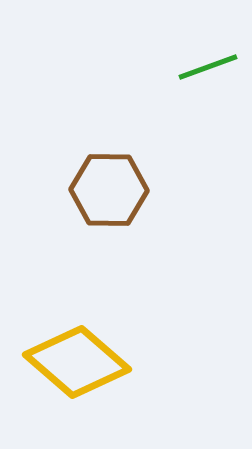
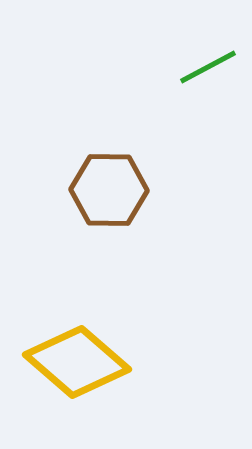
green line: rotated 8 degrees counterclockwise
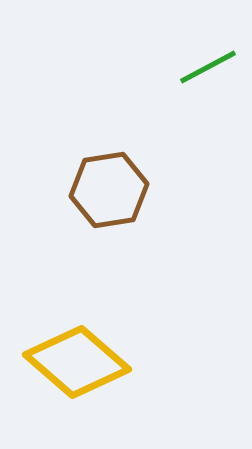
brown hexagon: rotated 10 degrees counterclockwise
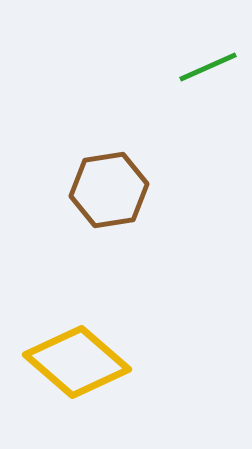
green line: rotated 4 degrees clockwise
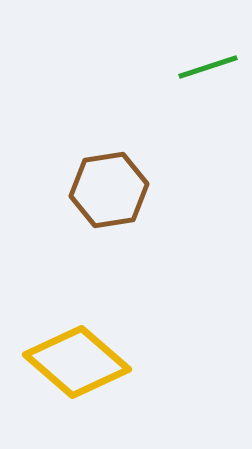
green line: rotated 6 degrees clockwise
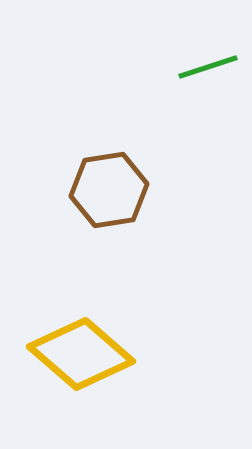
yellow diamond: moved 4 px right, 8 px up
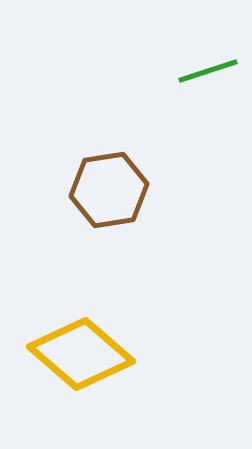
green line: moved 4 px down
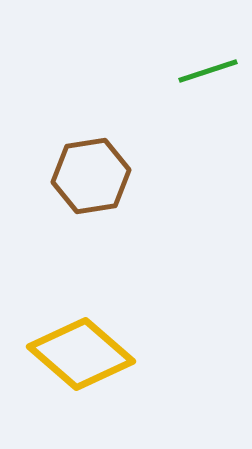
brown hexagon: moved 18 px left, 14 px up
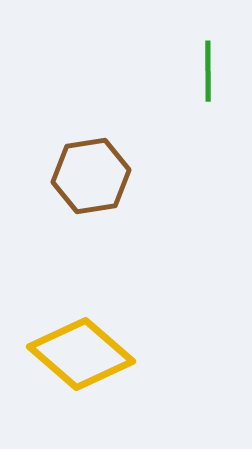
green line: rotated 72 degrees counterclockwise
